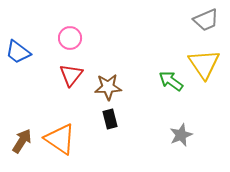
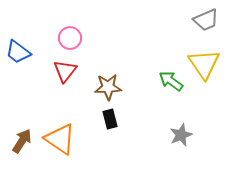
red triangle: moved 6 px left, 4 px up
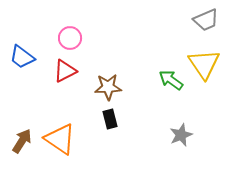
blue trapezoid: moved 4 px right, 5 px down
red triangle: rotated 25 degrees clockwise
green arrow: moved 1 px up
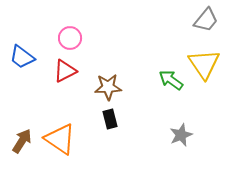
gray trapezoid: rotated 28 degrees counterclockwise
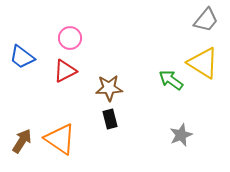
yellow triangle: moved 1 px left, 1 px up; rotated 24 degrees counterclockwise
brown star: moved 1 px right, 1 px down
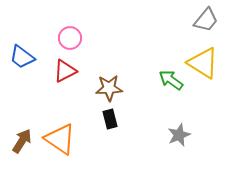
gray star: moved 2 px left
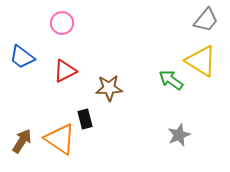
pink circle: moved 8 px left, 15 px up
yellow triangle: moved 2 px left, 2 px up
black rectangle: moved 25 px left
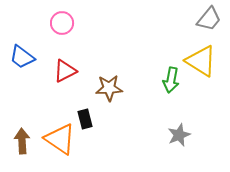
gray trapezoid: moved 3 px right, 1 px up
green arrow: rotated 115 degrees counterclockwise
brown arrow: rotated 35 degrees counterclockwise
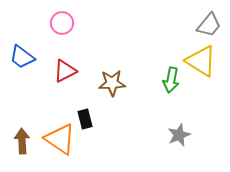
gray trapezoid: moved 6 px down
brown star: moved 3 px right, 5 px up
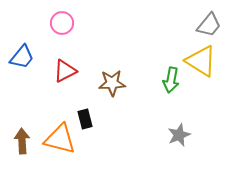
blue trapezoid: rotated 88 degrees counterclockwise
orange triangle: rotated 20 degrees counterclockwise
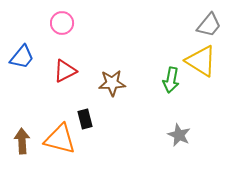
gray star: rotated 25 degrees counterclockwise
